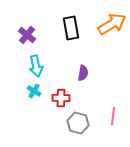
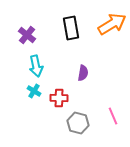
red cross: moved 2 px left
pink line: rotated 30 degrees counterclockwise
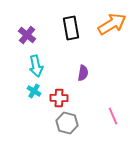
gray hexagon: moved 11 px left
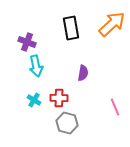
orange arrow: rotated 12 degrees counterclockwise
purple cross: moved 7 px down; rotated 18 degrees counterclockwise
cyan cross: moved 9 px down
pink line: moved 2 px right, 9 px up
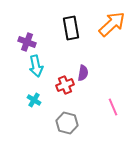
red cross: moved 6 px right, 13 px up; rotated 24 degrees counterclockwise
pink line: moved 2 px left
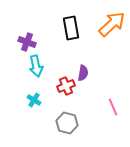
red cross: moved 1 px right, 1 px down
